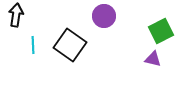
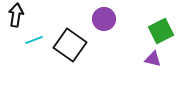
purple circle: moved 3 px down
cyan line: moved 1 px right, 5 px up; rotated 72 degrees clockwise
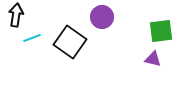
purple circle: moved 2 px left, 2 px up
green square: rotated 20 degrees clockwise
cyan line: moved 2 px left, 2 px up
black square: moved 3 px up
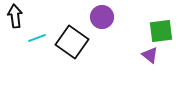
black arrow: moved 1 px left, 1 px down; rotated 15 degrees counterclockwise
cyan line: moved 5 px right
black square: moved 2 px right
purple triangle: moved 3 px left, 4 px up; rotated 24 degrees clockwise
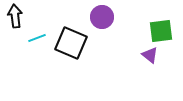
black square: moved 1 px left, 1 px down; rotated 12 degrees counterclockwise
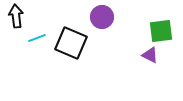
black arrow: moved 1 px right
purple triangle: rotated 12 degrees counterclockwise
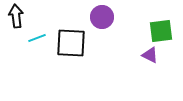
black square: rotated 20 degrees counterclockwise
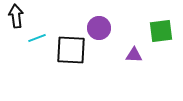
purple circle: moved 3 px left, 11 px down
black square: moved 7 px down
purple triangle: moved 16 px left; rotated 24 degrees counterclockwise
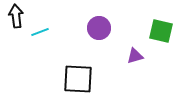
green square: rotated 20 degrees clockwise
cyan line: moved 3 px right, 6 px up
black square: moved 7 px right, 29 px down
purple triangle: moved 1 px right, 1 px down; rotated 18 degrees counterclockwise
